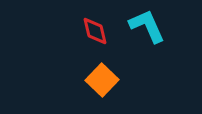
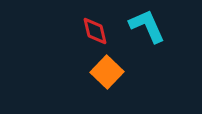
orange square: moved 5 px right, 8 px up
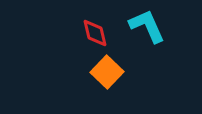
red diamond: moved 2 px down
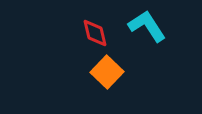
cyan L-shape: rotated 9 degrees counterclockwise
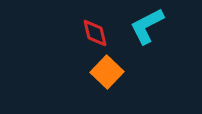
cyan L-shape: rotated 84 degrees counterclockwise
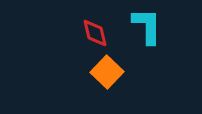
cyan L-shape: rotated 117 degrees clockwise
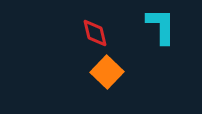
cyan L-shape: moved 14 px right
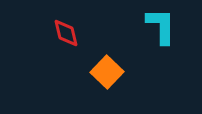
red diamond: moved 29 px left
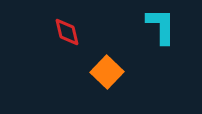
red diamond: moved 1 px right, 1 px up
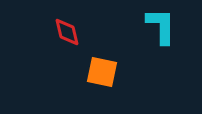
orange square: moved 5 px left; rotated 32 degrees counterclockwise
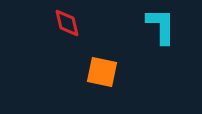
red diamond: moved 9 px up
